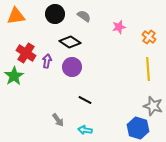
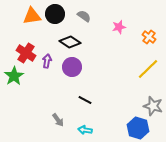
orange triangle: moved 16 px right
yellow line: rotated 50 degrees clockwise
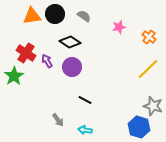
purple arrow: rotated 40 degrees counterclockwise
blue hexagon: moved 1 px right, 1 px up
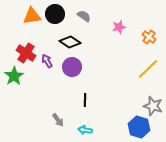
black line: rotated 64 degrees clockwise
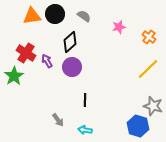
black diamond: rotated 75 degrees counterclockwise
blue hexagon: moved 1 px left, 1 px up
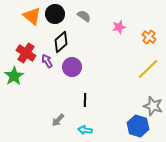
orange triangle: rotated 48 degrees clockwise
black diamond: moved 9 px left
gray arrow: rotated 80 degrees clockwise
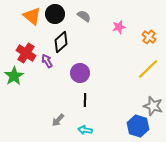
purple circle: moved 8 px right, 6 px down
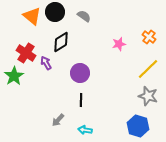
black circle: moved 2 px up
pink star: moved 17 px down
black diamond: rotated 10 degrees clockwise
purple arrow: moved 1 px left, 2 px down
black line: moved 4 px left
gray star: moved 5 px left, 10 px up
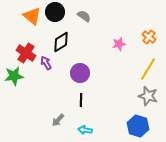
yellow line: rotated 15 degrees counterclockwise
green star: rotated 24 degrees clockwise
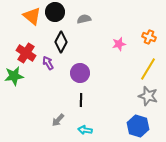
gray semicircle: moved 3 px down; rotated 48 degrees counterclockwise
orange cross: rotated 16 degrees counterclockwise
black diamond: rotated 30 degrees counterclockwise
purple arrow: moved 2 px right
